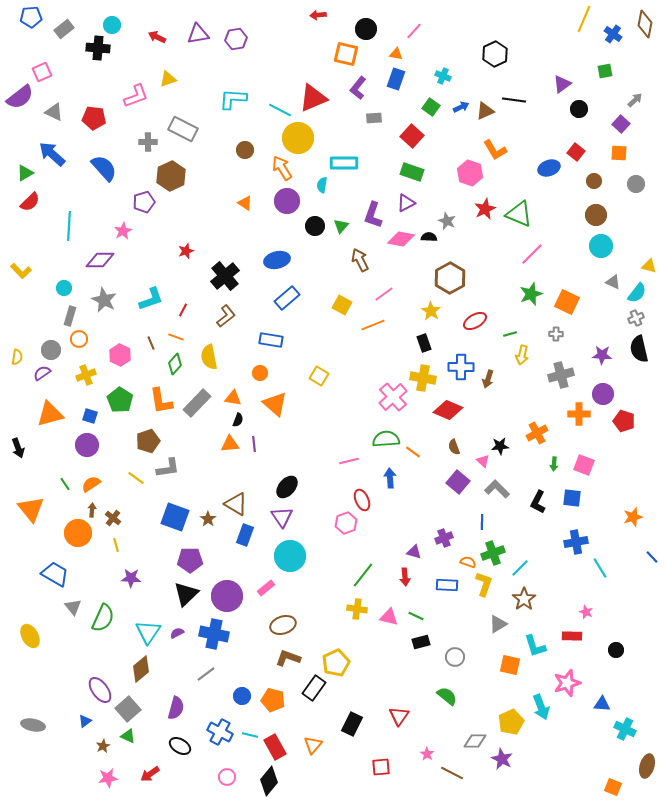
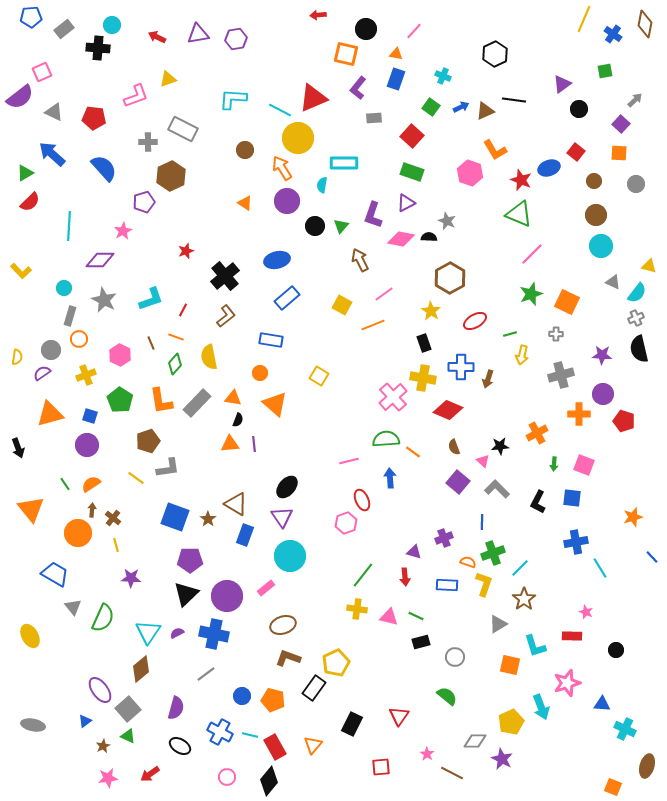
red star at (485, 209): moved 36 px right, 29 px up; rotated 25 degrees counterclockwise
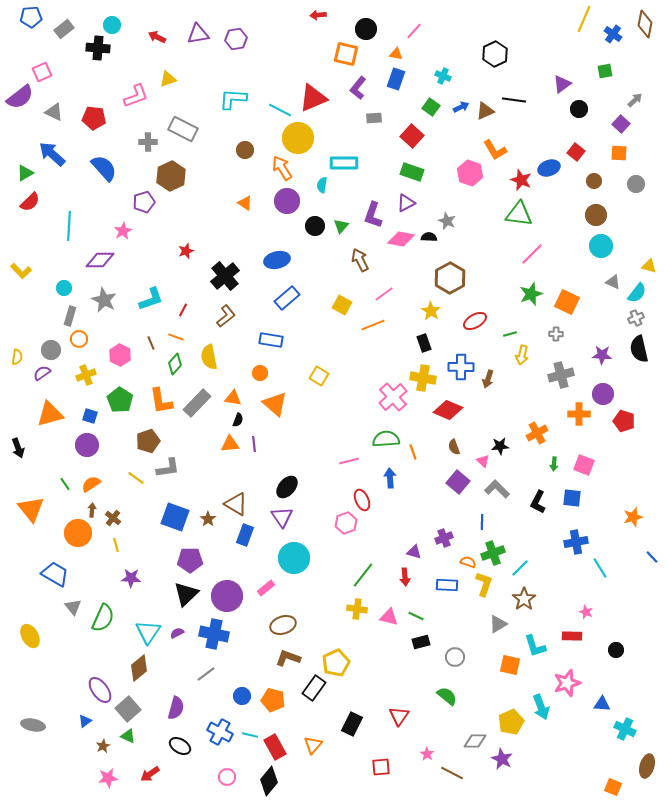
green triangle at (519, 214): rotated 16 degrees counterclockwise
orange line at (413, 452): rotated 35 degrees clockwise
cyan circle at (290, 556): moved 4 px right, 2 px down
brown diamond at (141, 669): moved 2 px left, 1 px up
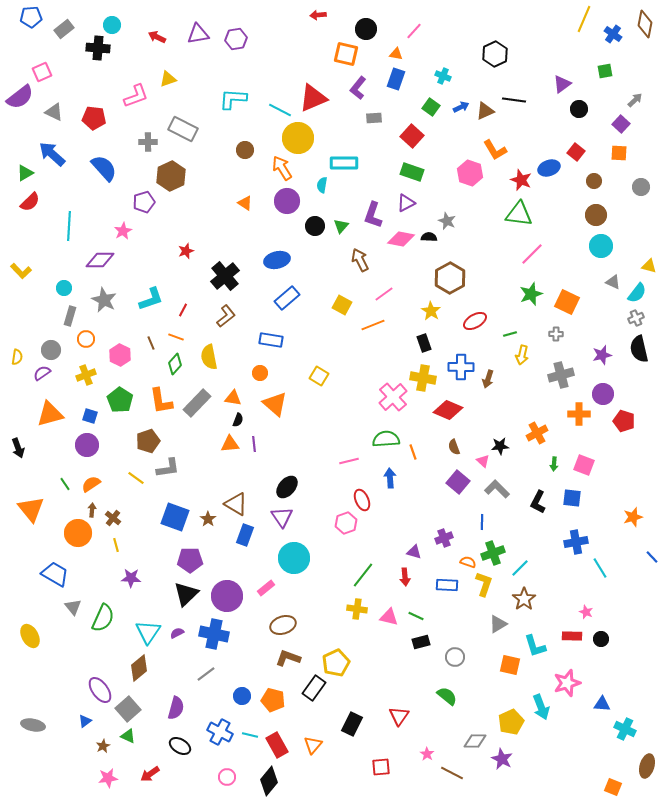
gray circle at (636, 184): moved 5 px right, 3 px down
orange circle at (79, 339): moved 7 px right
purple star at (602, 355): rotated 18 degrees counterclockwise
black circle at (616, 650): moved 15 px left, 11 px up
red rectangle at (275, 747): moved 2 px right, 2 px up
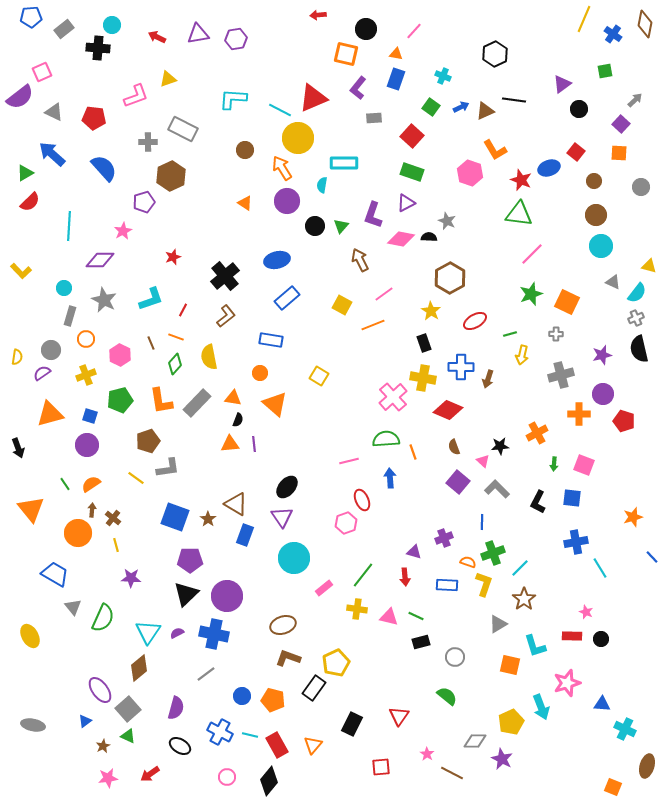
red star at (186, 251): moved 13 px left, 6 px down
green pentagon at (120, 400): rotated 25 degrees clockwise
pink rectangle at (266, 588): moved 58 px right
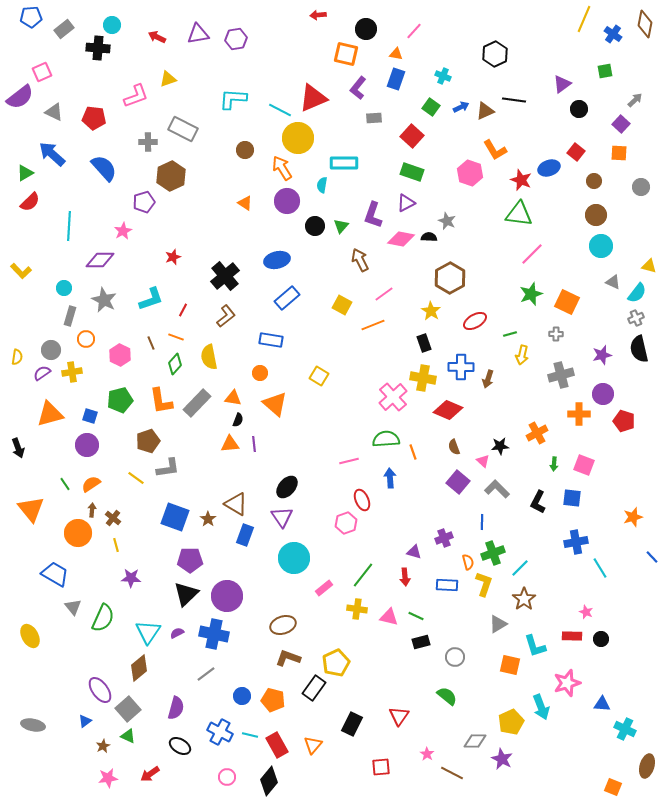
yellow cross at (86, 375): moved 14 px left, 3 px up; rotated 12 degrees clockwise
orange semicircle at (468, 562): rotated 56 degrees clockwise
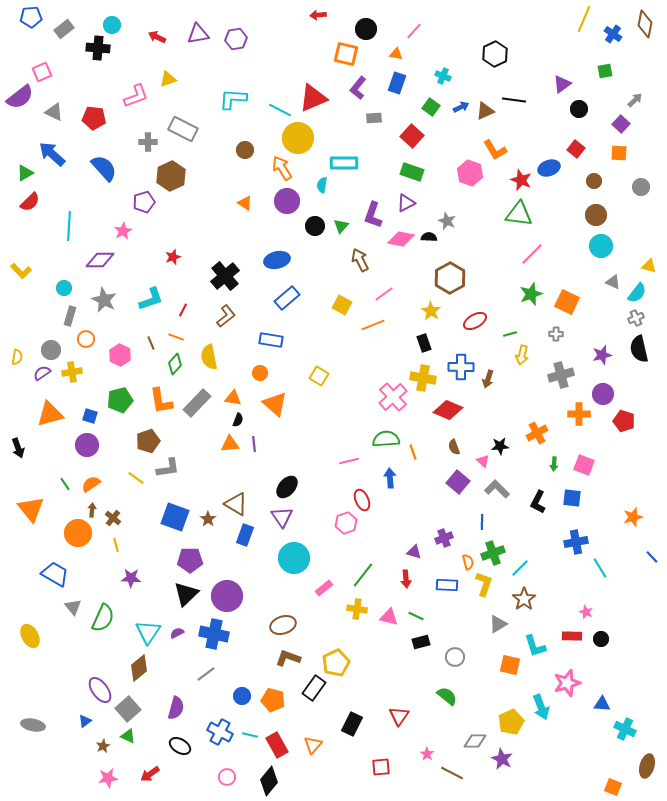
blue rectangle at (396, 79): moved 1 px right, 4 px down
red square at (576, 152): moved 3 px up
red arrow at (405, 577): moved 1 px right, 2 px down
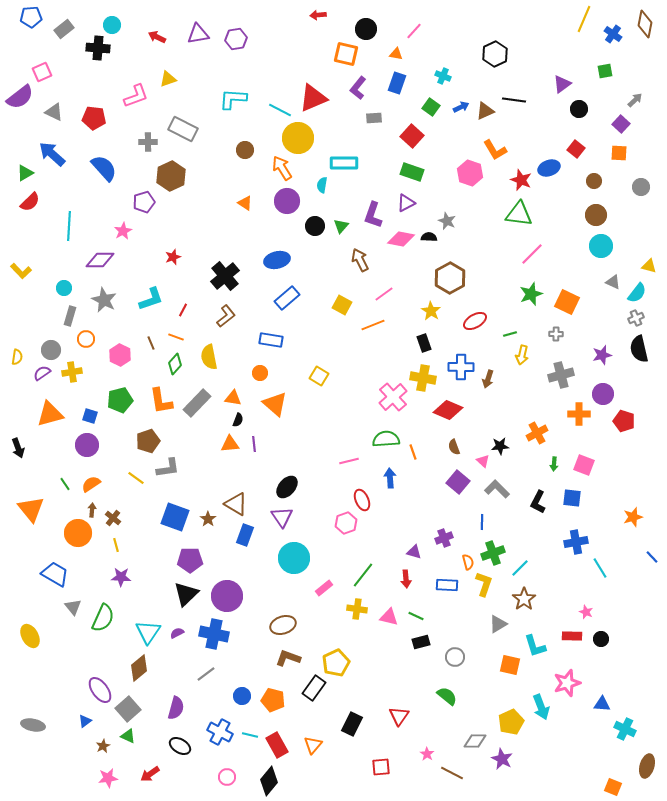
purple star at (131, 578): moved 10 px left, 1 px up
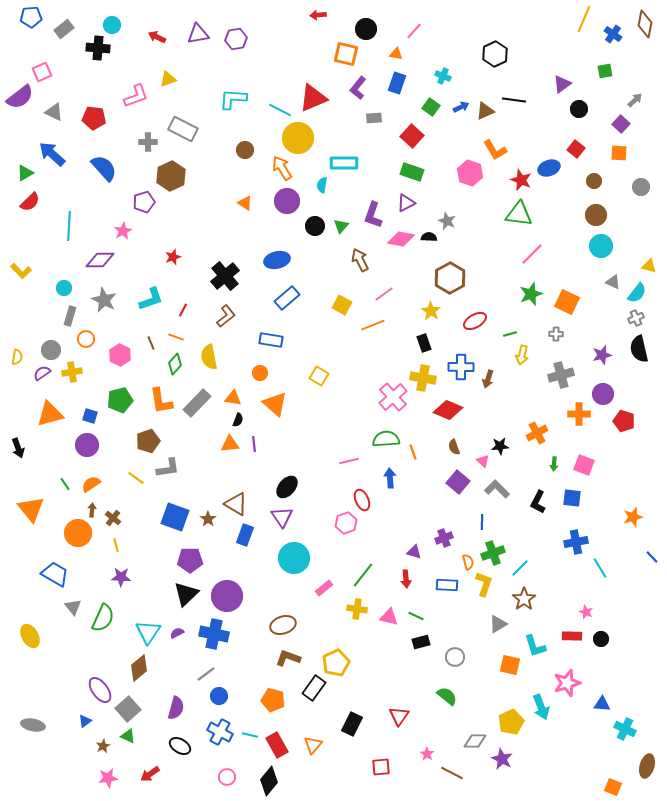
blue circle at (242, 696): moved 23 px left
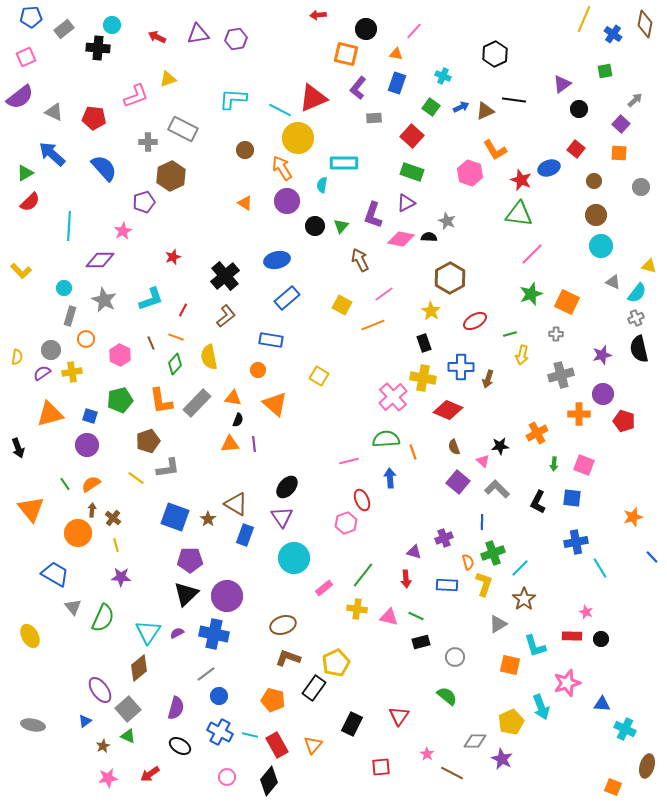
pink square at (42, 72): moved 16 px left, 15 px up
orange circle at (260, 373): moved 2 px left, 3 px up
